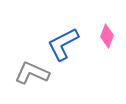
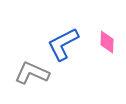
pink diamond: moved 6 px down; rotated 20 degrees counterclockwise
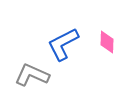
gray L-shape: moved 2 px down
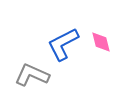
pink diamond: moved 6 px left; rotated 15 degrees counterclockwise
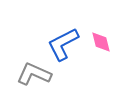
gray L-shape: moved 2 px right, 1 px up
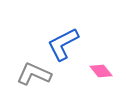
pink diamond: moved 29 px down; rotated 25 degrees counterclockwise
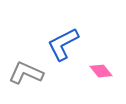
gray L-shape: moved 8 px left, 1 px up
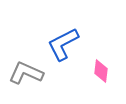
pink diamond: rotated 45 degrees clockwise
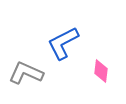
blue L-shape: moved 1 px up
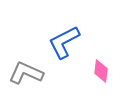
blue L-shape: moved 1 px right, 1 px up
